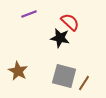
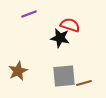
red semicircle: moved 3 px down; rotated 24 degrees counterclockwise
brown star: rotated 18 degrees clockwise
gray square: rotated 20 degrees counterclockwise
brown line: rotated 42 degrees clockwise
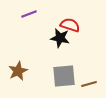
brown line: moved 5 px right, 1 px down
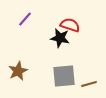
purple line: moved 4 px left, 5 px down; rotated 28 degrees counterclockwise
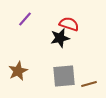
red semicircle: moved 1 px left, 1 px up
black star: rotated 24 degrees counterclockwise
